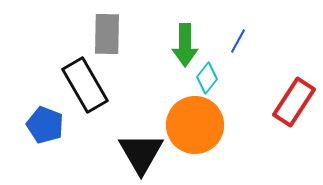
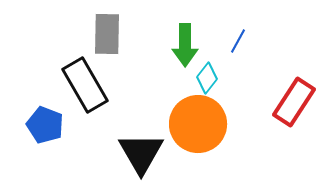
orange circle: moved 3 px right, 1 px up
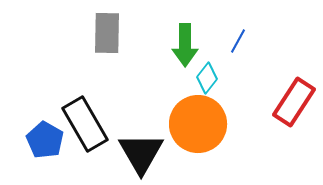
gray rectangle: moved 1 px up
black rectangle: moved 39 px down
blue pentagon: moved 15 px down; rotated 9 degrees clockwise
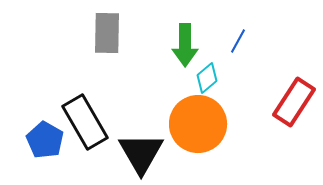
cyan diamond: rotated 12 degrees clockwise
black rectangle: moved 2 px up
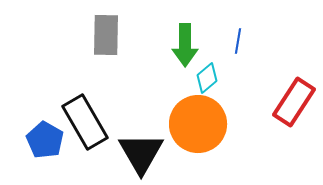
gray rectangle: moved 1 px left, 2 px down
blue line: rotated 20 degrees counterclockwise
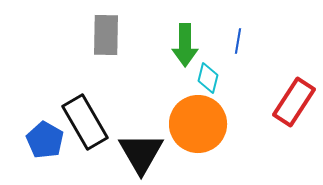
cyan diamond: moved 1 px right; rotated 36 degrees counterclockwise
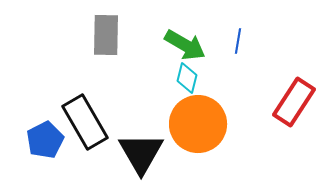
green arrow: rotated 60 degrees counterclockwise
cyan diamond: moved 21 px left
blue pentagon: rotated 15 degrees clockwise
